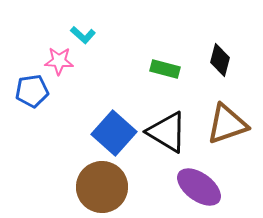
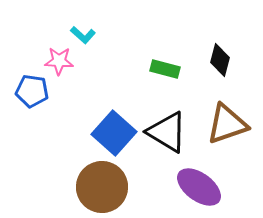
blue pentagon: rotated 16 degrees clockwise
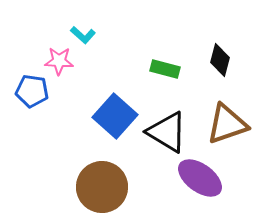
blue square: moved 1 px right, 17 px up
purple ellipse: moved 1 px right, 9 px up
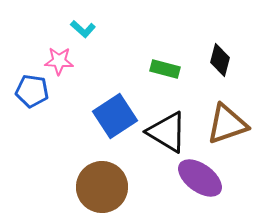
cyan L-shape: moved 6 px up
blue square: rotated 15 degrees clockwise
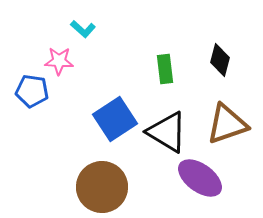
green rectangle: rotated 68 degrees clockwise
blue square: moved 3 px down
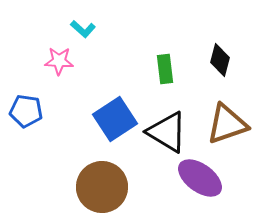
blue pentagon: moved 6 px left, 20 px down
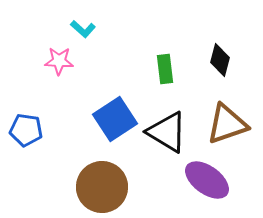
blue pentagon: moved 19 px down
purple ellipse: moved 7 px right, 2 px down
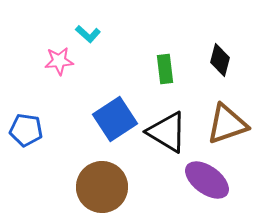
cyan L-shape: moved 5 px right, 5 px down
pink star: rotated 8 degrees counterclockwise
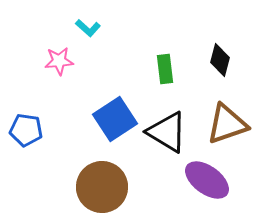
cyan L-shape: moved 6 px up
